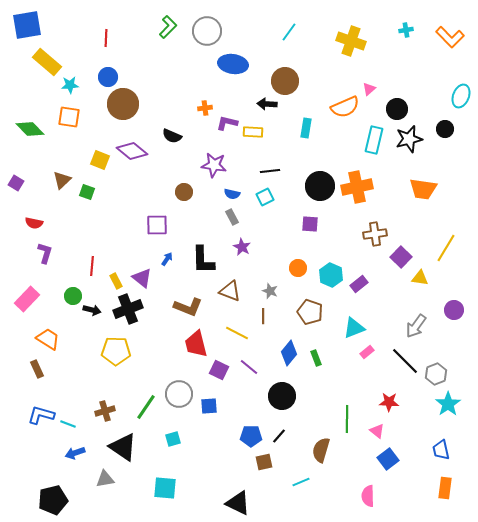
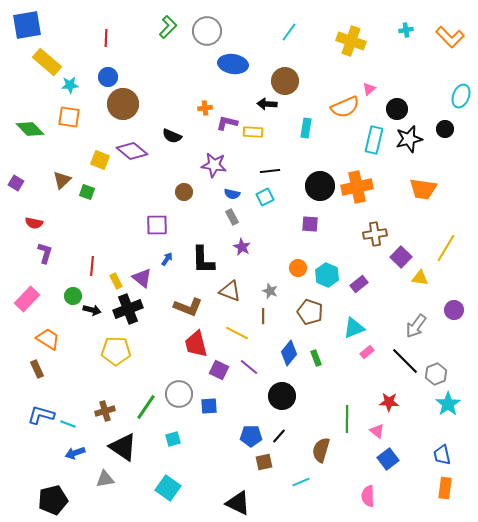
cyan hexagon at (331, 275): moved 4 px left
blue trapezoid at (441, 450): moved 1 px right, 5 px down
cyan square at (165, 488): moved 3 px right; rotated 30 degrees clockwise
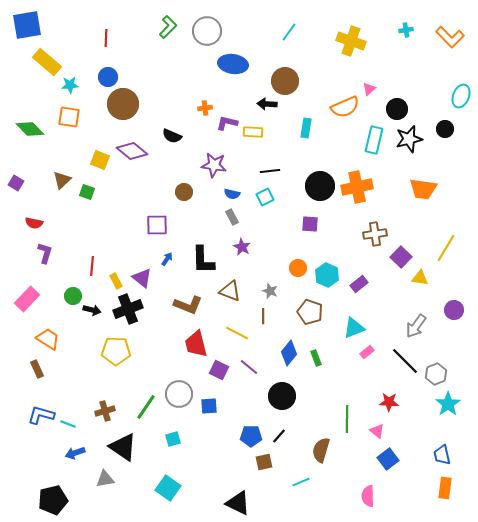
brown L-shape at (188, 307): moved 2 px up
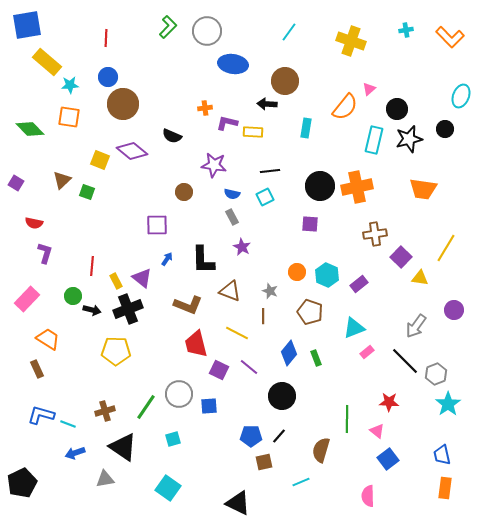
orange semicircle at (345, 107): rotated 28 degrees counterclockwise
orange circle at (298, 268): moved 1 px left, 4 px down
black pentagon at (53, 500): moved 31 px left, 17 px up; rotated 12 degrees counterclockwise
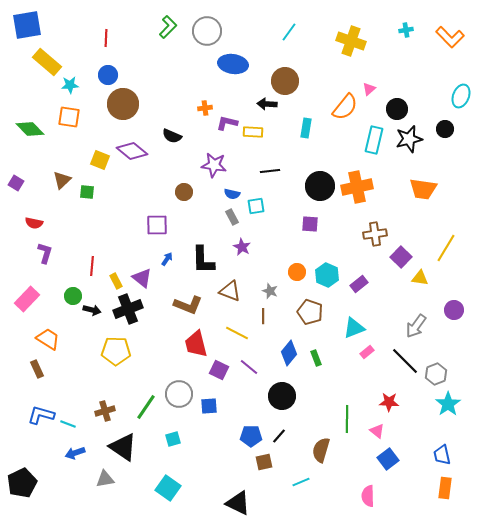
blue circle at (108, 77): moved 2 px up
green square at (87, 192): rotated 14 degrees counterclockwise
cyan square at (265, 197): moved 9 px left, 9 px down; rotated 18 degrees clockwise
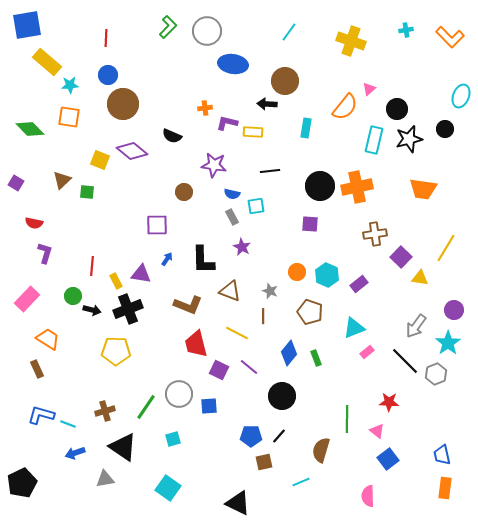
purple triangle at (142, 278): moved 1 px left, 4 px up; rotated 30 degrees counterclockwise
cyan star at (448, 404): moved 61 px up
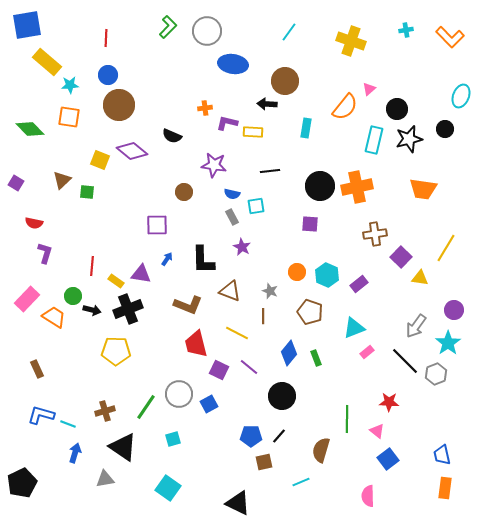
brown circle at (123, 104): moved 4 px left, 1 px down
yellow rectangle at (116, 281): rotated 28 degrees counterclockwise
orange trapezoid at (48, 339): moved 6 px right, 22 px up
blue square at (209, 406): moved 2 px up; rotated 24 degrees counterclockwise
blue arrow at (75, 453): rotated 126 degrees clockwise
